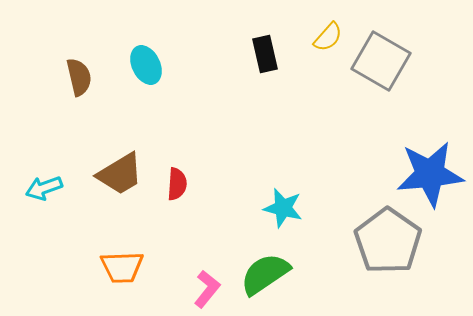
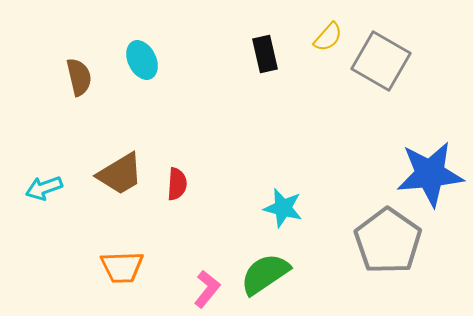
cyan ellipse: moved 4 px left, 5 px up
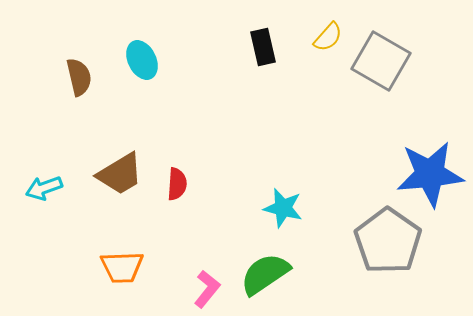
black rectangle: moved 2 px left, 7 px up
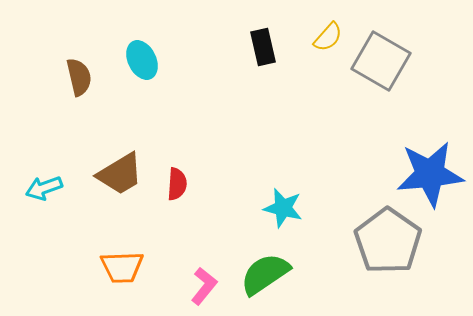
pink L-shape: moved 3 px left, 3 px up
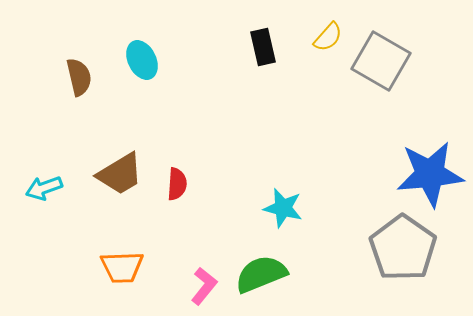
gray pentagon: moved 15 px right, 7 px down
green semicircle: moved 4 px left; rotated 12 degrees clockwise
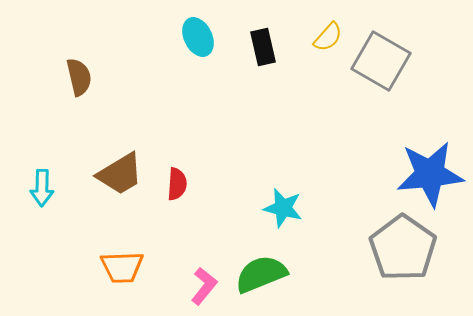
cyan ellipse: moved 56 px right, 23 px up
cyan arrow: moved 2 px left; rotated 69 degrees counterclockwise
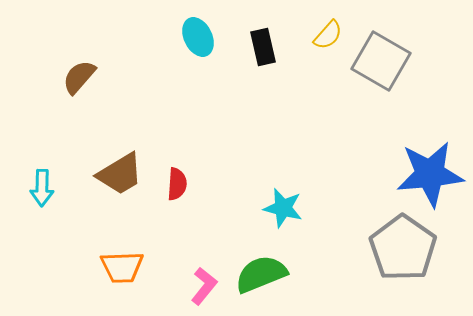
yellow semicircle: moved 2 px up
brown semicircle: rotated 126 degrees counterclockwise
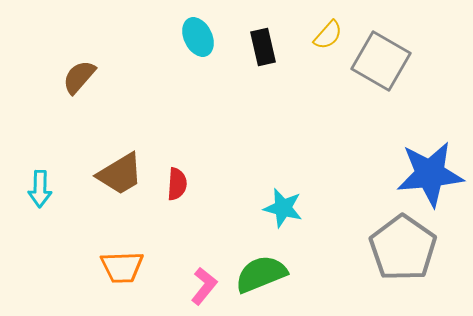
cyan arrow: moved 2 px left, 1 px down
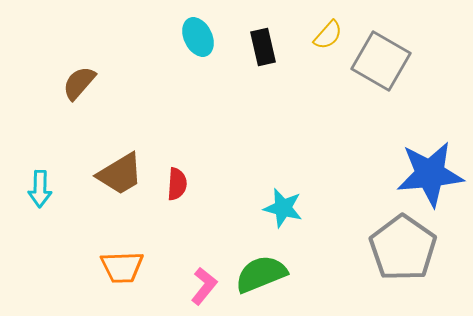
brown semicircle: moved 6 px down
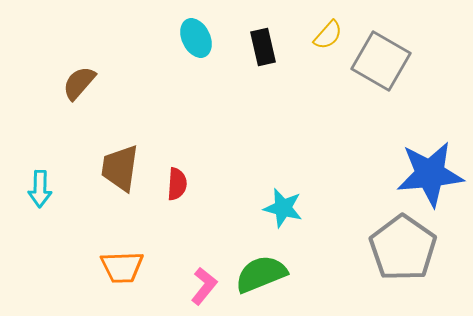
cyan ellipse: moved 2 px left, 1 px down
brown trapezoid: moved 6 px up; rotated 129 degrees clockwise
